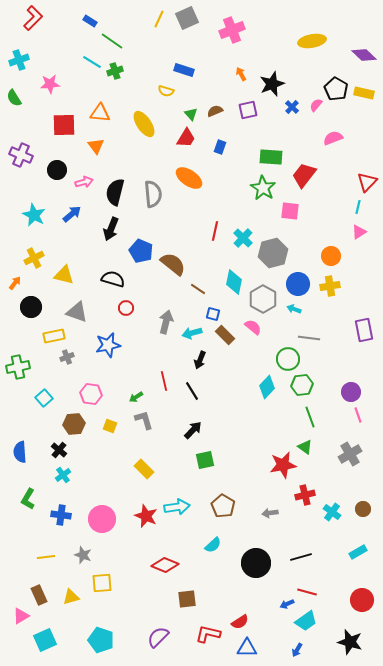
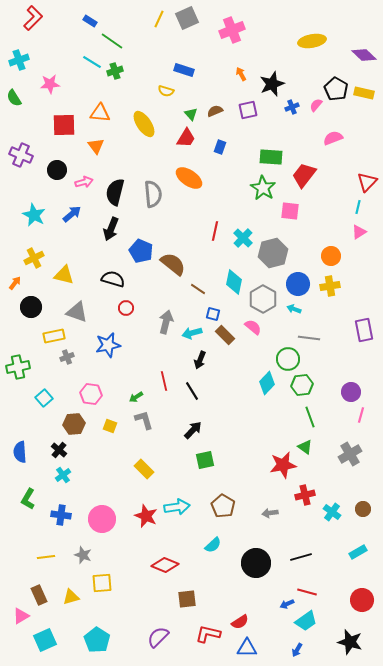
blue cross at (292, 107): rotated 24 degrees clockwise
cyan diamond at (267, 387): moved 4 px up
pink line at (358, 415): moved 3 px right; rotated 35 degrees clockwise
cyan pentagon at (101, 640): moved 4 px left; rotated 15 degrees clockwise
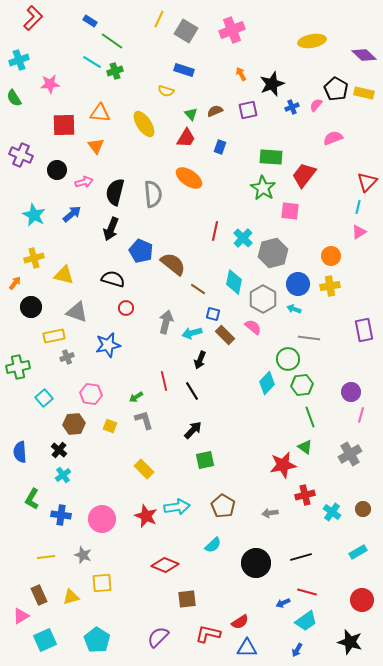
gray square at (187, 18): moved 1 px left, 13 px down; rotated 35 degrees counterclockwise
yellow cross at (34, 258): rotated 12 degrees clockwise
green L-shape at (28, 499): moved 4 px right
blue arrow at (287, 604): moved 4 px left, 1 px up
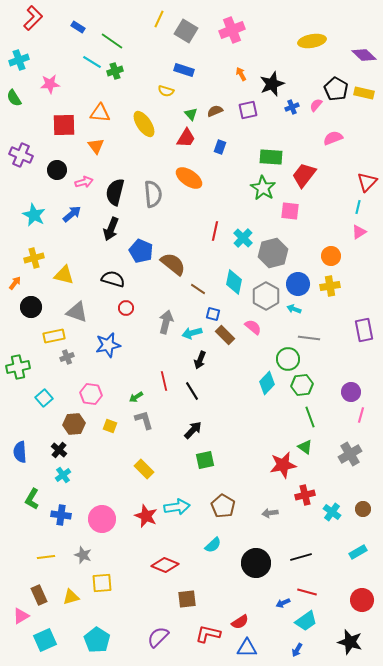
blue rectangle at (90, 21): moved 12 px left, 6 px down
gray hexagon at (263, 299): moved 3 px right, 3 px up
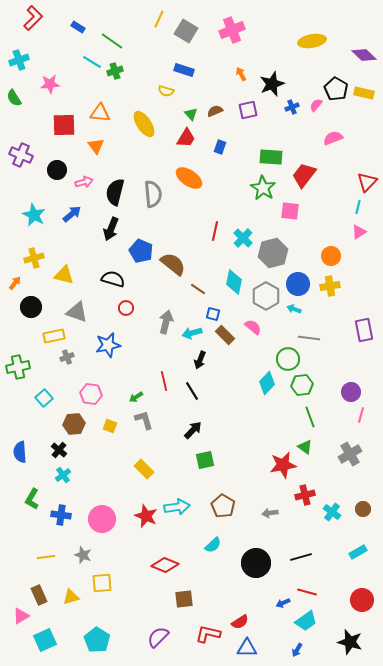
brown square at (187, 599): moved 3 px left
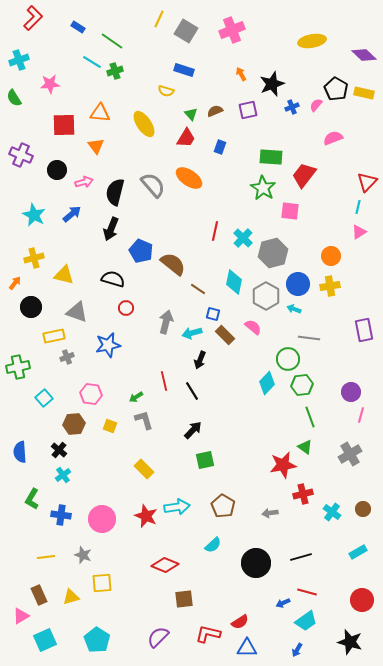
gray semicircle at (153, 194): moved 9 px up; rotated 36 degrees counterclockwise
red cross at (305, 495): moved 2 px left, 1 px up
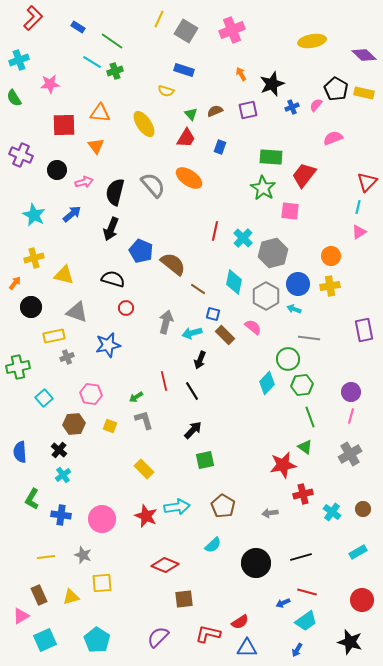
pink line at (361, 415): moved 10 px left, 1 px down
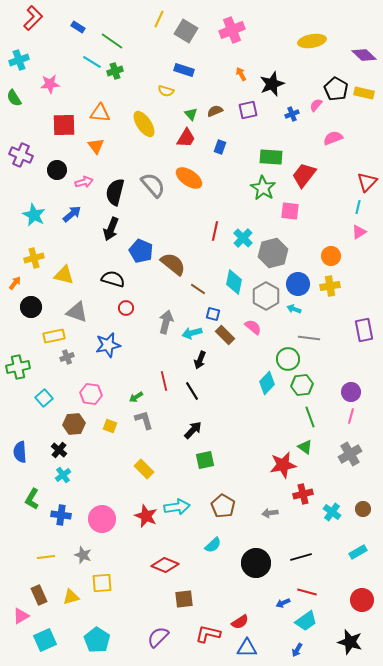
blue cross at (292, 107): moved 7 px down
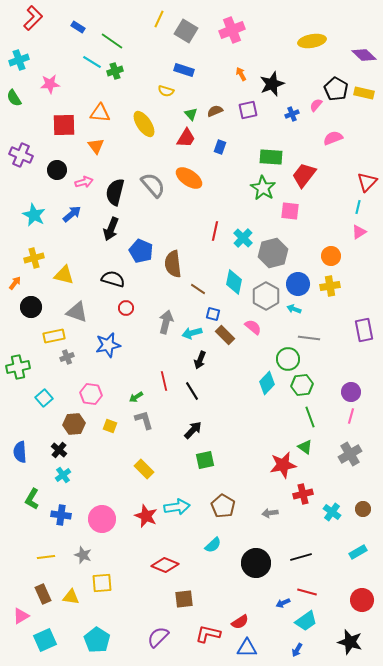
brown semicircle at (173, 264): rotated 136 degrees counterclockwise
brown rectangle at (39, 595): moved 4 px right, 1 px up
yellow triangle at (71, 597): rotated 24 degrees clockwise
